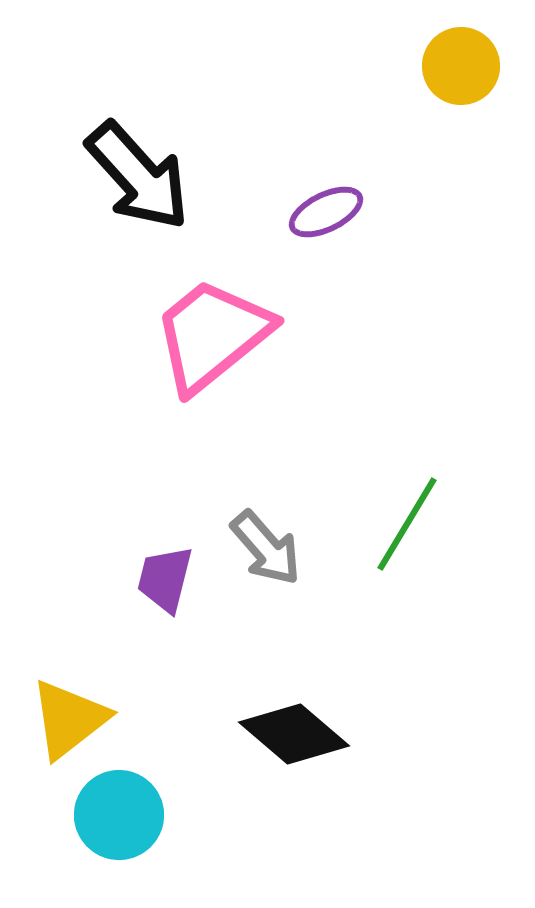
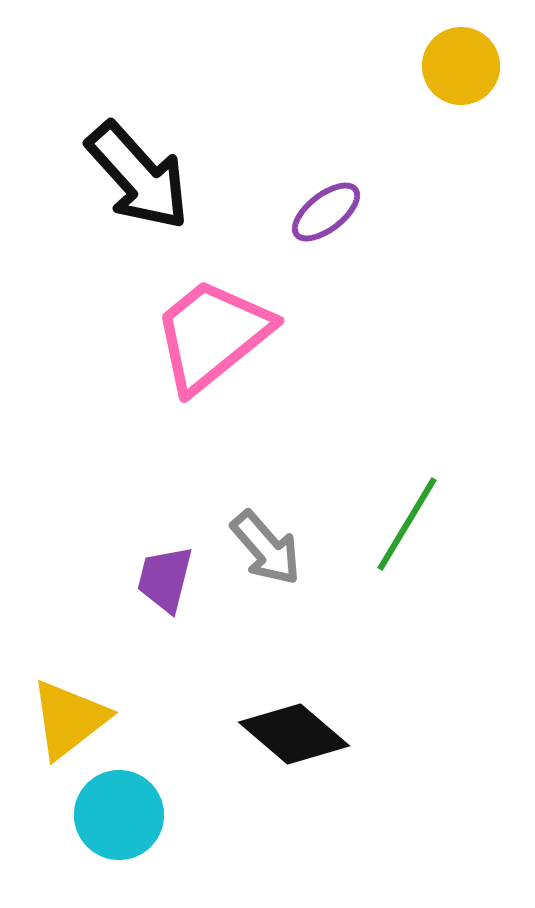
purple ellipse: rotated 12 degrees counterclockwise
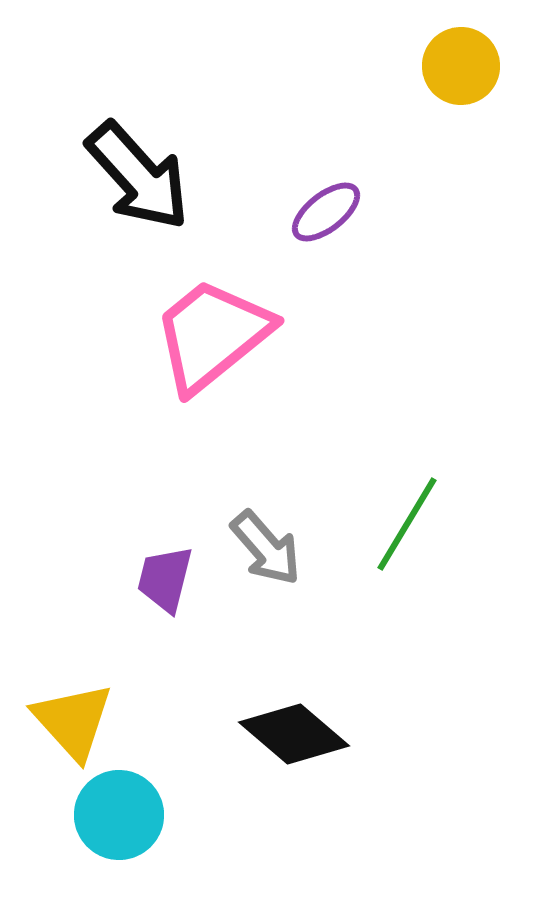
yellow triangle: moved 4 px right, 2 px down; rotated 34 degrees counterclockwise
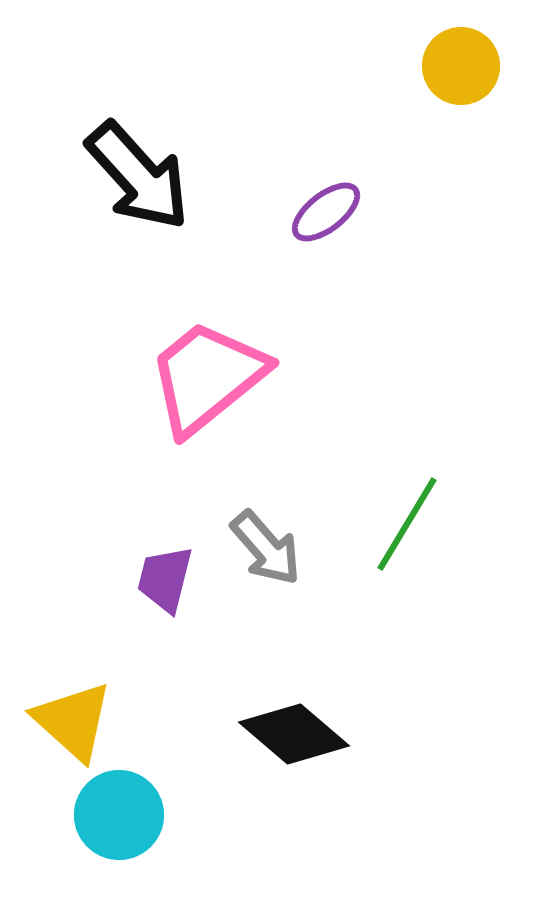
pink trapezoid: moved 5 px left, 42 px down
yellow triangle: rotated 6 degrees counterclockwise
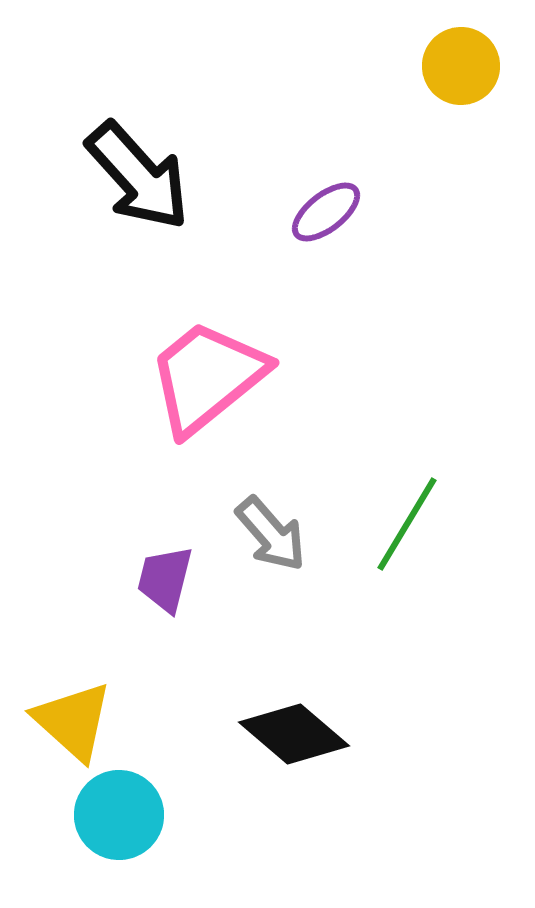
gray arrow: moved 5 px right, 14 px up
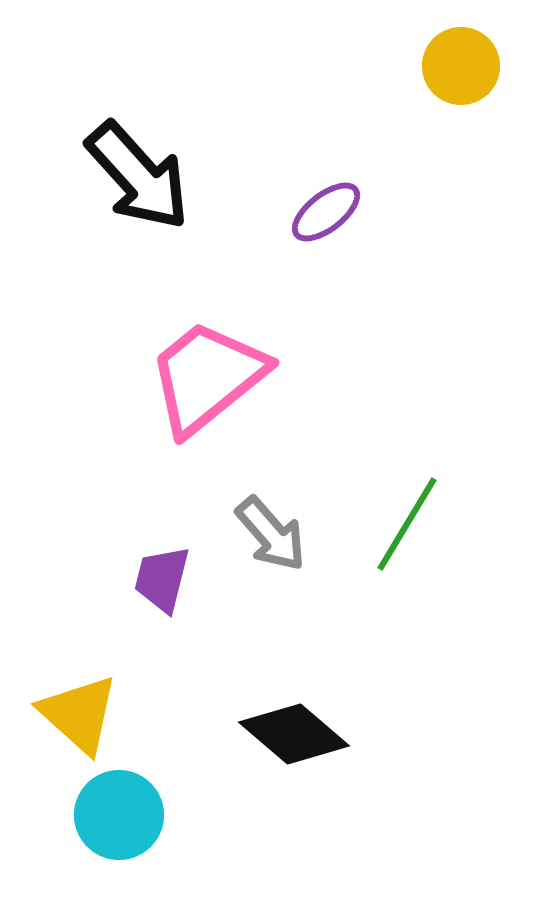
purple trapezoid: moved 3 px left
yellow triangle: moved 6 px right, 7 px up
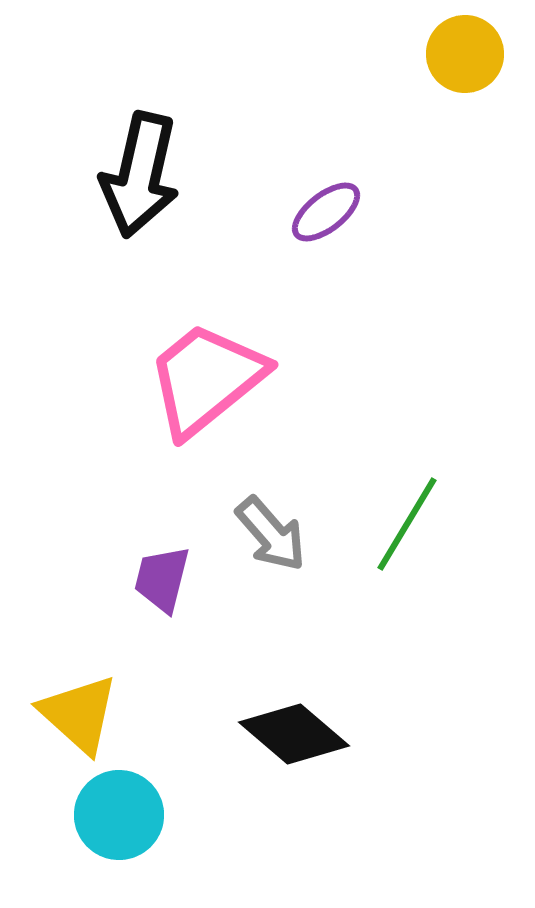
yellow circle: moved 4 px right, 12 px up
black arrow: moved 2 px right, 1 px up; rotated 55 degrees clockwise
pink trapezoid: moved 1 px left, 2 px down
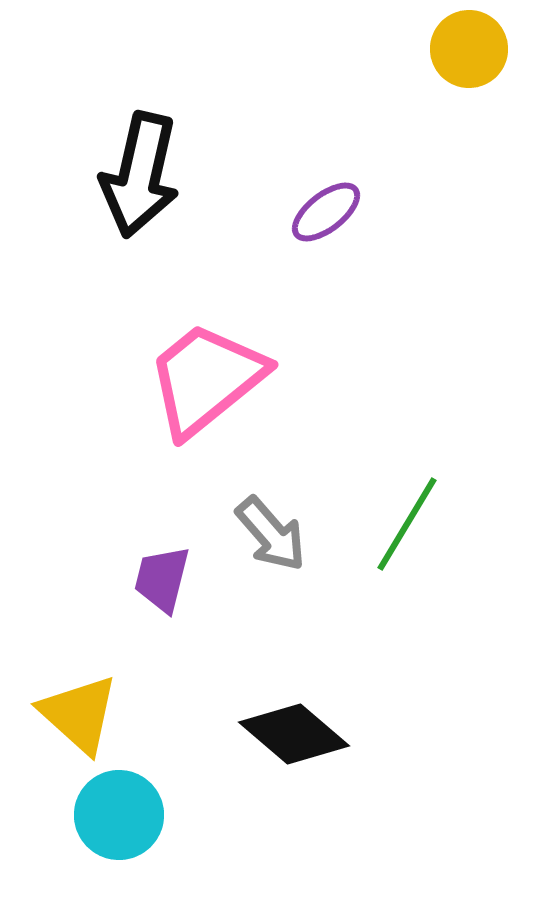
yellow circle: moved 4 px right, 5 px up
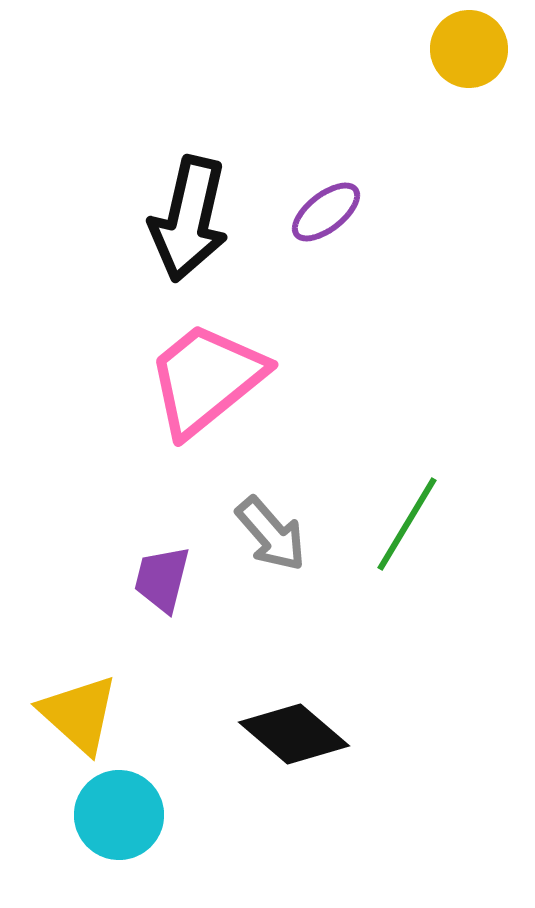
black arrow: moved 49 px right, 44 px down
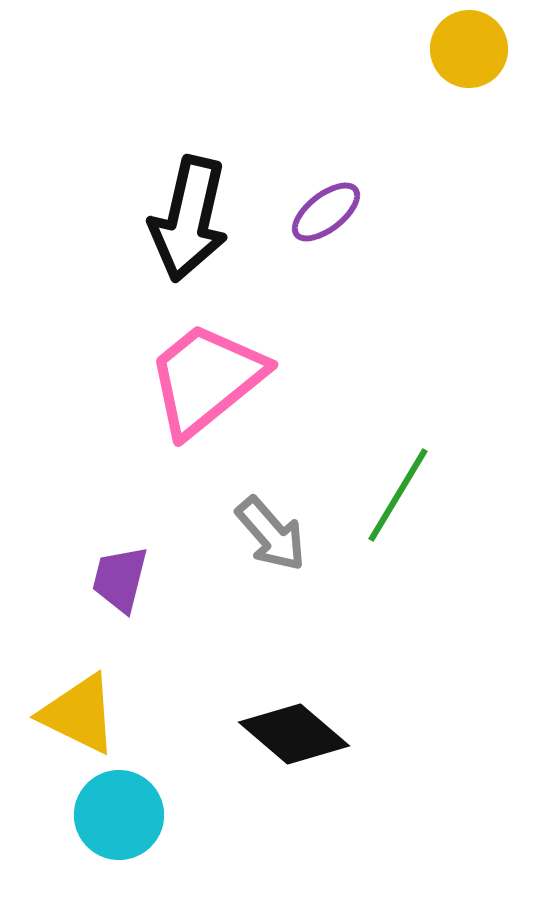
green line: moved 9 px left, 29 px up
purple trapezoid: moved 42 px left
yellow triangle: rotated 16 degrees counterclockwise
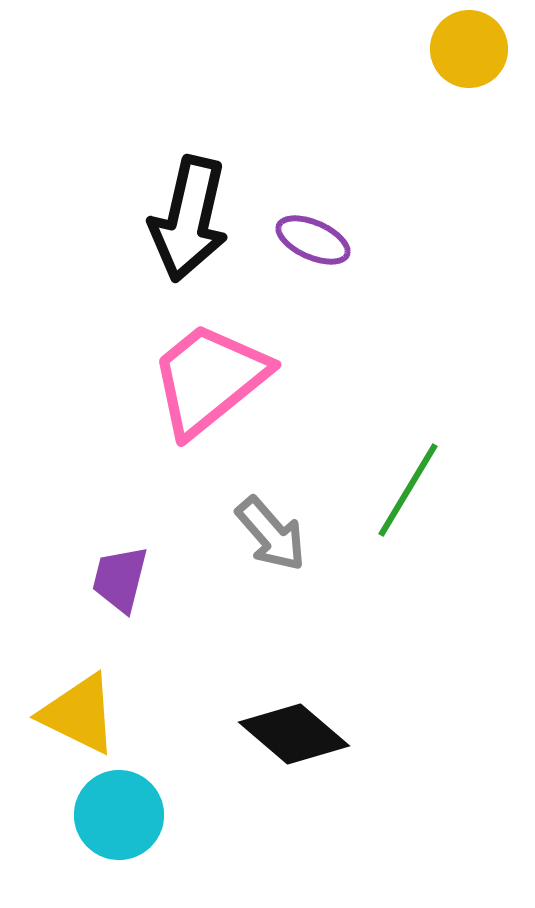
purple ellipse: moved 13 px left, 28 px down; rotated 62 degrees clockwise
pink trapezoid: moved 3 px right
green line: moved 10 px right, 5 px up
